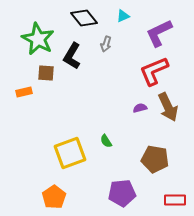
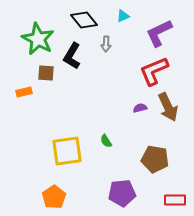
black diamond: moved 2 px down
gray arrow: rotated 14 degrees counterclockwise
yellow square: moved 3 px left, 2 px up; rotated 12 degrees clockwise
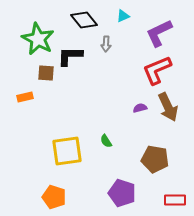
black L-shape: moved 2 px left; rotated 60 degrees clockwise
red L-shape: moved 3 px right, 1 px up
orange rectangle: moved 1 px right, 5 px down
purple pentagon: rotated 24 degrees clockwise
orange pentagon: rotated 20 degrees counterclockwise
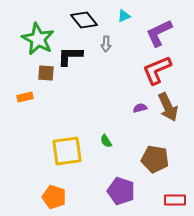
cyan triangle: moved 1 px right
purple pentagon: moved 1 px left, 2 px up
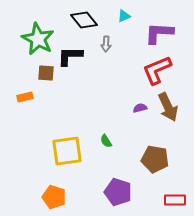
purple L-shape: rotated 28 degrees clockwise
purple pentagon: moved 3 px left, 1 px down
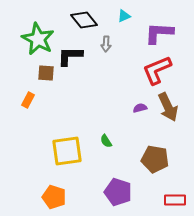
orange rectangle: moved 3 px right, 3 px down; rotated 49 degrees counterclockwise
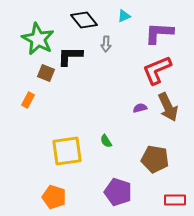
brown square: rotated 18 degrees clockwise
